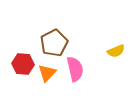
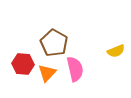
brown pentagon: rotated 16 degrees counterclockwise
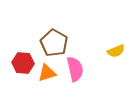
red hexagon: moved 1 px up
orange triangle: rotated 30 degrees clockwise
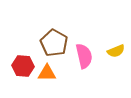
red hexagon: moved 3 px down
pink semicircle: moved 9 px right, 13 px up
orange triangle: rotated 18 degrees clockwise
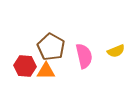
brown pentagon: moved 3 px left, 4 px down
red hexagon: moved 2 px right
orange triangle: moved 1 px left, 2 px up
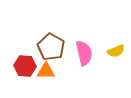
pink semicircle: moved 3 px up
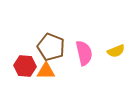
brown pentagon: rotated 8 degrees counterclockwise
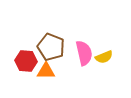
yellow semicircle: moved 12 px left, 6 px down
red hexagon: moved 1 px right, 5 px up
